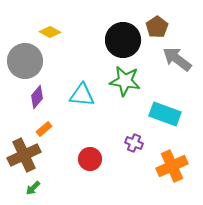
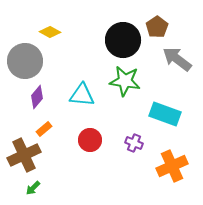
red circle: moved 19 px up
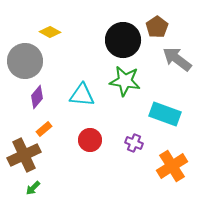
orange cross: rotated 8 degrees counterclockwise
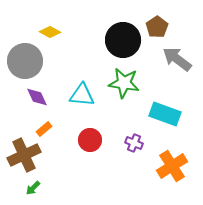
green star: moved 1 px left, 2 px down
purple diamond: rotated 65 degrees counterclockwise
